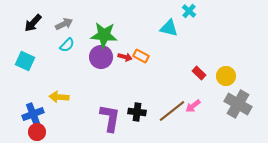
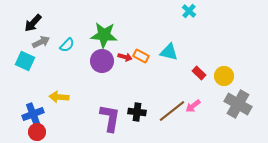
gray arrow: moved 23 px left, 18 px down
cyan triangle: moved 24 px down
purple circle: moved 1 px right, 4 px down
yellow circle: moved 2 px left
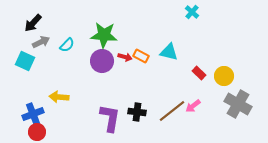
cyan cross: moved 3 px right, 1 px down
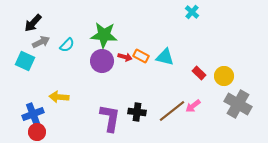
cyan triangle: moved 4 px left, 5 px down
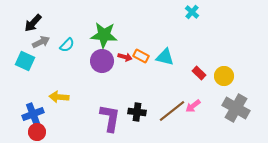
gray cross: moved 2 px left, 4 px down
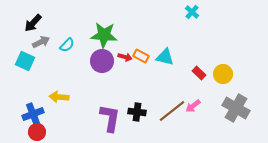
yellow circle: moved 1 px left, 2 px up
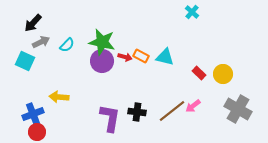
green star: moved 2 px left, 7 px down; rotated 8 degrees clockwise
gray cross: moved 2 px right, 1 px down
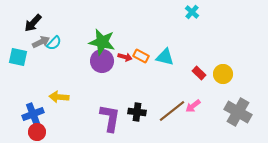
cyan semicircle: moved 13 px left, 2 px up
cyan square: moved 7 px left, 4 px up; rotated 12 degrees counterclockwise
gray cross: moved 3 px down
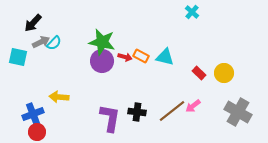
yellow circle: moved 1 px right, 1 px up
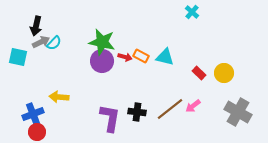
black arrow: moved 3 px right, 3 px down; rotated 30 degrees counterclockwise
brown line: moved 2 px left, 2 px up
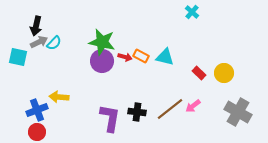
gray arrow: moved 2 px left
blue cross: moved 4 px right, 4 px up
